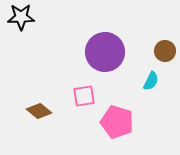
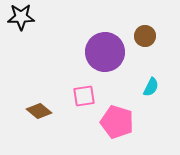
brown circle: moved 20 px left, 15 px up
cyan semicircle: moved 6 px down
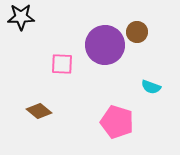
brown circle: moved 8 px left, 4 px up
purple circle: moved 7 px up
cyan semicircle: rotated 84 degrees clockwise
pink square: moved 22 px left, 32 px up; rotated 10 degrees clockwise
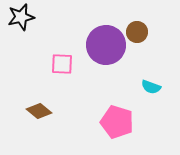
black star: rotated 12 degrees counterclockwise
purple circle: moved 1 px right
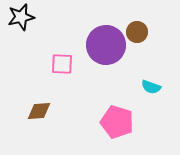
brown diamond: rotated 45 degrees counterclockwise
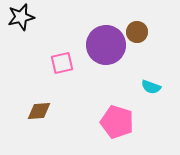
pink square: moved 1 px up; rotated 15 degrees counterclockwise
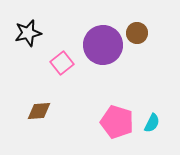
black star: moved 7 px right, 16 px down
brown circle: moved 1 px down
purple circle: moved 3 px left
pink square: rotated 25 degrees counterclockwise
cyan semicircle: moved 1 px right, 36 px down; rotated 84 degrees counterclockwise
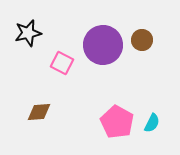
brown circle: moved 5 px right, 7 px down
pink square: rotated 25 degrees counterclockwise
brown diamond: moved 1 px down
pink pentagon: rotated 12 degrees clockwise
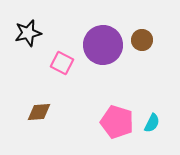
pink pentagon: rotated 12 degrees counterclockwise
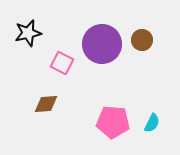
purple circle: moved 1 px left, 1 px up
brown diamond: moved 7 px right, 8 px up
pink pentagon: moved 4 px left; rotated 12 degrees counterclockwise
